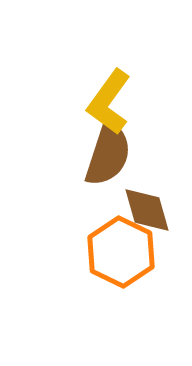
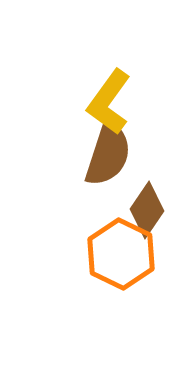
brown diamond: rotated 50 degrees clockwise
orange hexagon: moved 2 px down
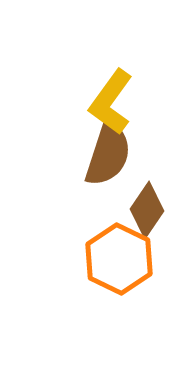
yellow L-shape: moved 2 px right
orange hexagon: moved 2 px left, 5 px down
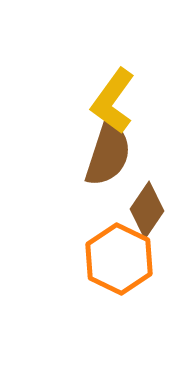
yellow L-shape: moved 2 px right, 1 px up
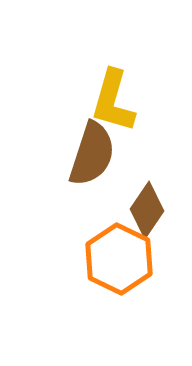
yellow L-shape: rotated 20 degrees counterclockwise
brown semicircle: moved 16 px left
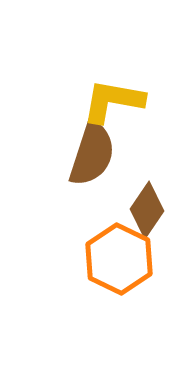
yellow L-shape: rotated 84 degrees clockwise
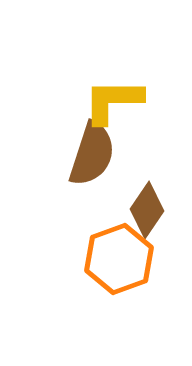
yellow L-shape: rotated 10 degrees counterclockwise
orange hexagon: rotated 14 degrees clockwise
